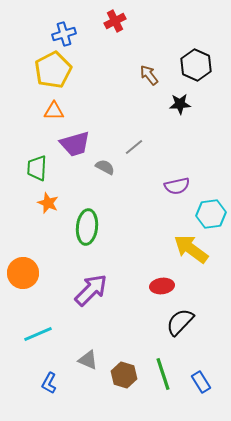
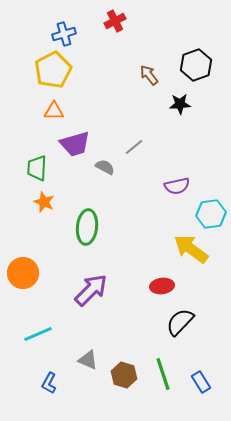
black hexagon: rotated 16 degrees clockwise
orange star: moved 4 px left, 1 px up
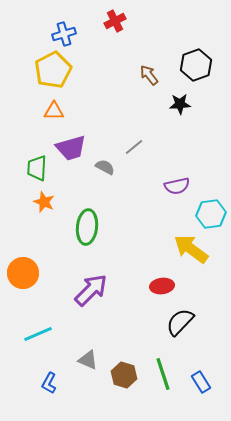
purple trapezoid: moved 4 px left, 4 px down
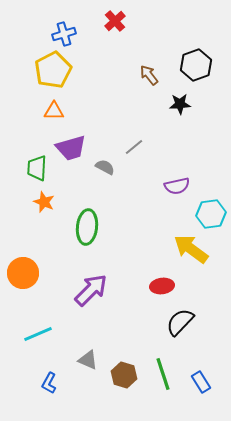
red cross: rotated 15 degrees counterclockwise
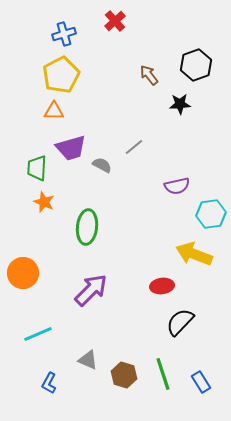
yellow pentagon: moved 8 px right, 5 px down
gray semicircle: moved 3 px left, 2 px up
yellow arrow: moved 3 px right, 5 px down; rotated 15 degrees counterclockwise
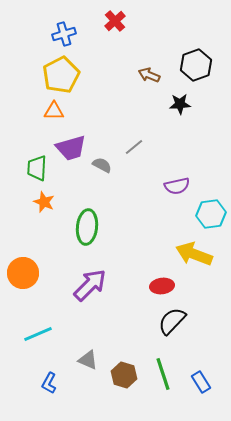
brown arrow: rotated 30 degrees counterclockwise
purple arrow: moved 1 px left, 5 px up
black semicircle: moved 8 px left, 1 px up
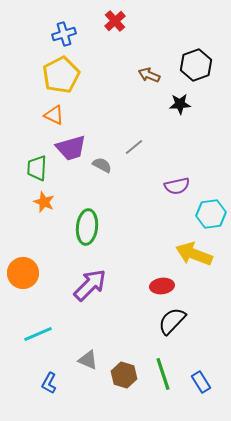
orange triangle: moved 4 px down; rotated 25 degrees clockwise
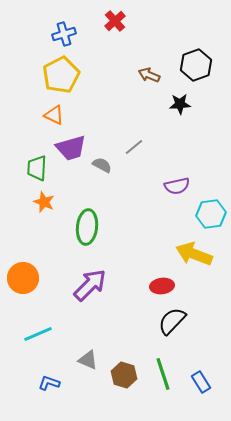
orange circle: moved 5 px down
blue L-shape: rotated 80 degrees clockwise
